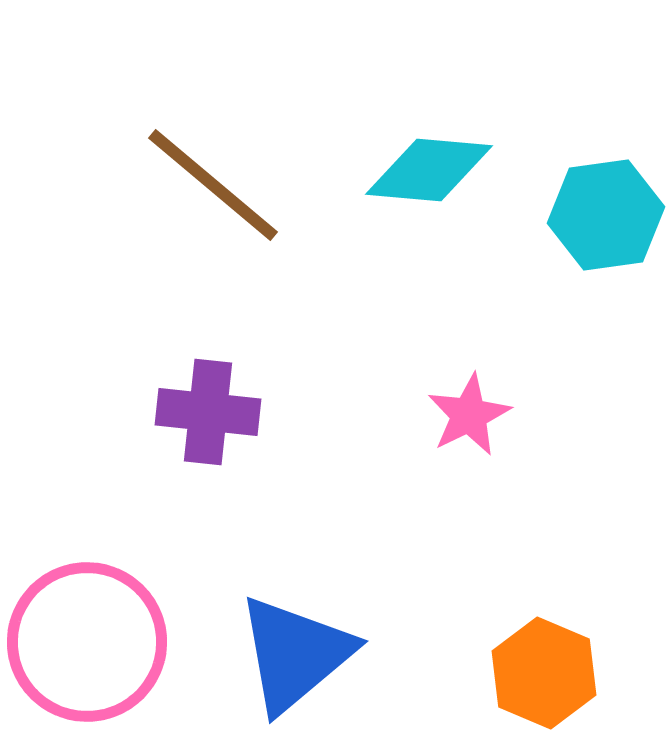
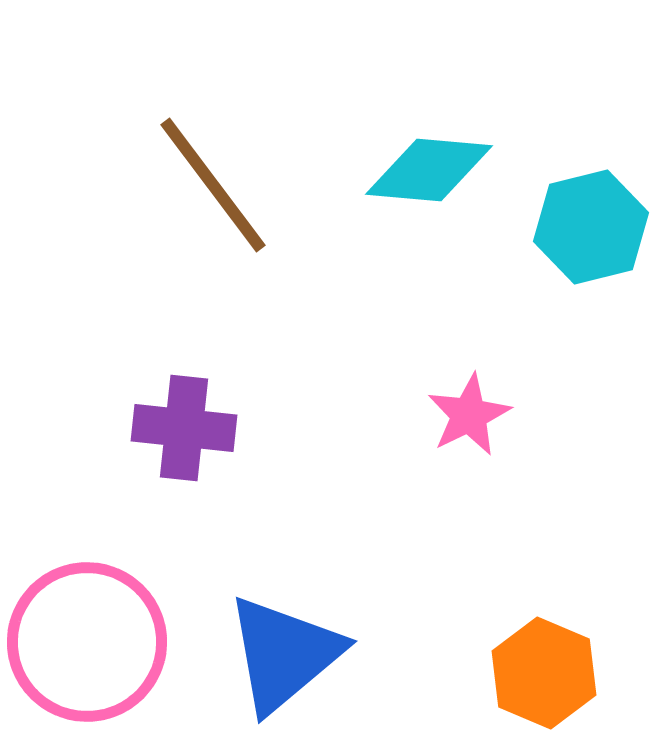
brown line: rotated 13 degrees clockwise
cyan hexagon: moved 15 px left, 12 px down; rotated 6 degrees counterclockwise
purple cross: moved 24 px left, 16 px down
blue triangle: moved 11 px left
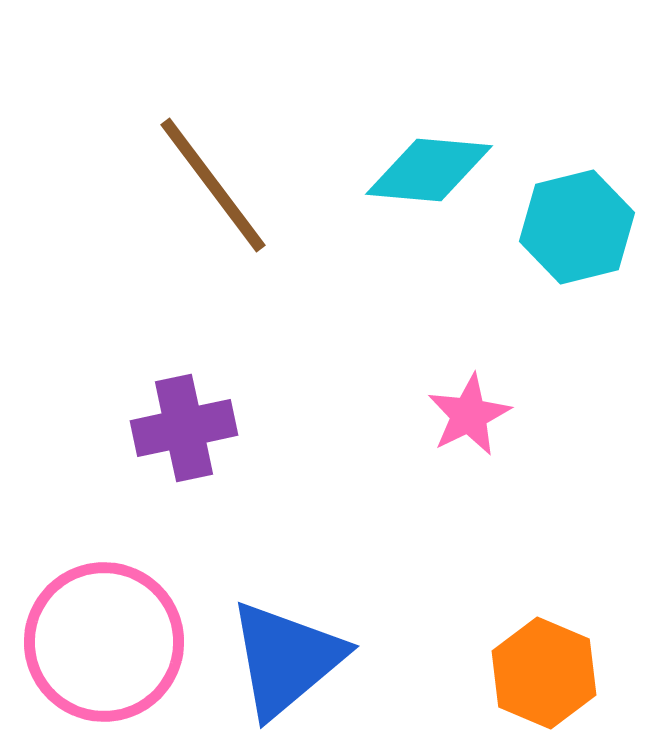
cyan hexagon: moved 14 px left
purple cross: rotated 18 degrees counterclockwise
pink circle: moved 17 px right
blue triangle: moved 2 px right, 5 px down
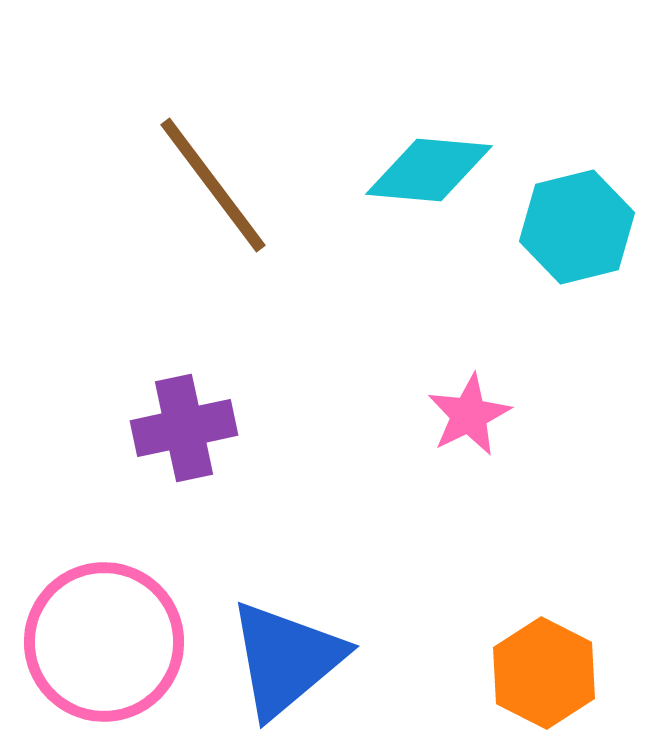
orange hexagon: rotated 4 degrees clockwise
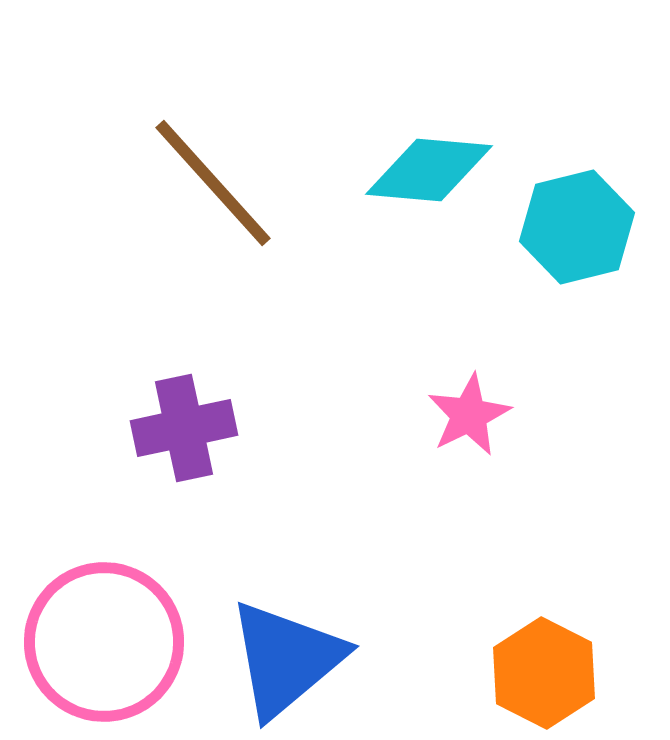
brown line: moved 2 px up; rotated 5 degrees counterclockwise
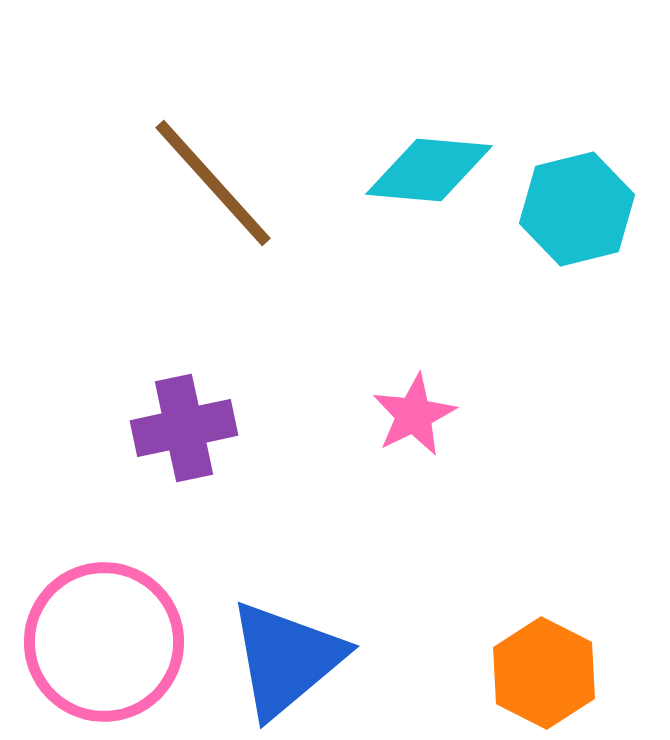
cyan hexagon: moved 18 px up
pink star: moved 55 px left
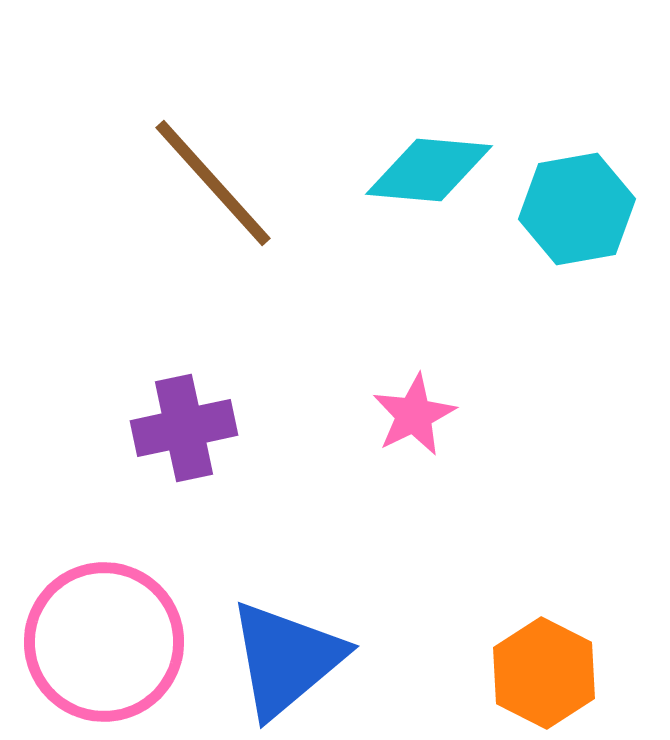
cyan hexagon: rotated 4 degrees clockwise
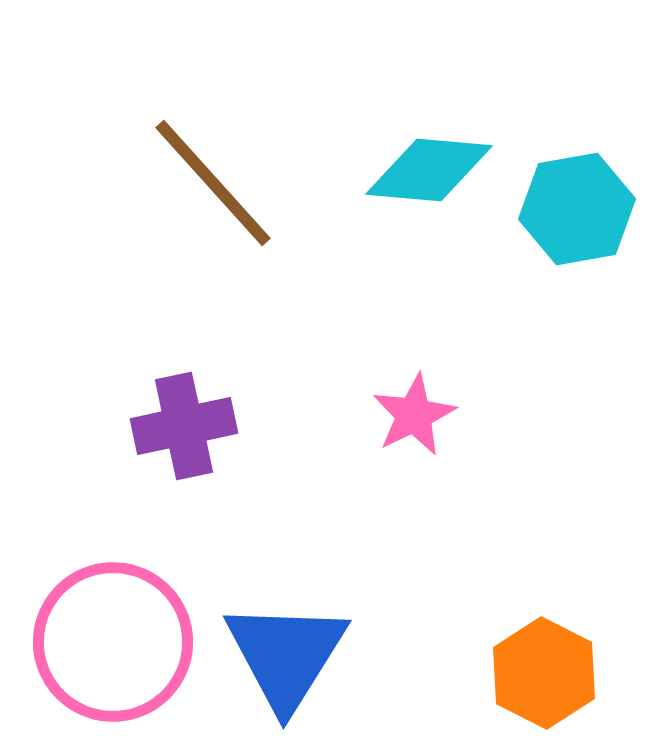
purple cross: moved 2 px up
pink circle: moved 9 px right
blue triangle: moved 4 px up; rotated 18 degrees counterclockwise
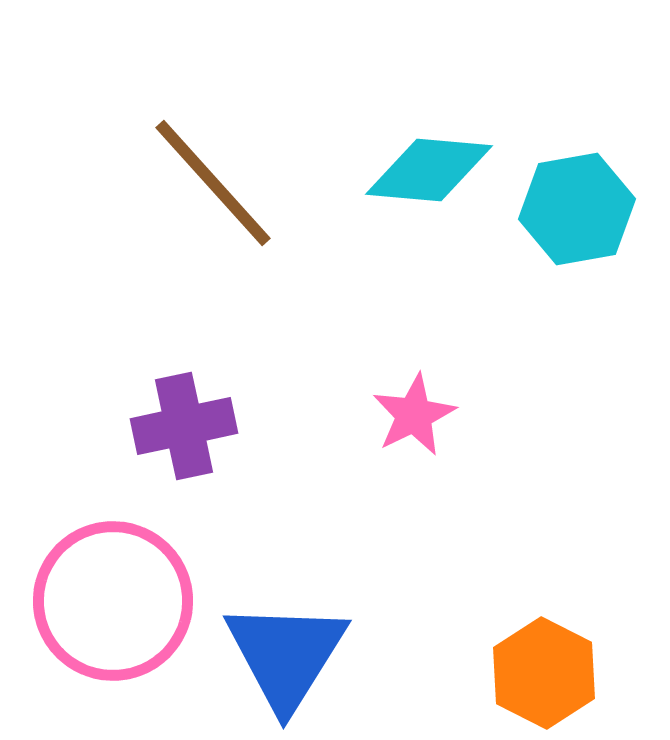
pink circle: moved 41 px up
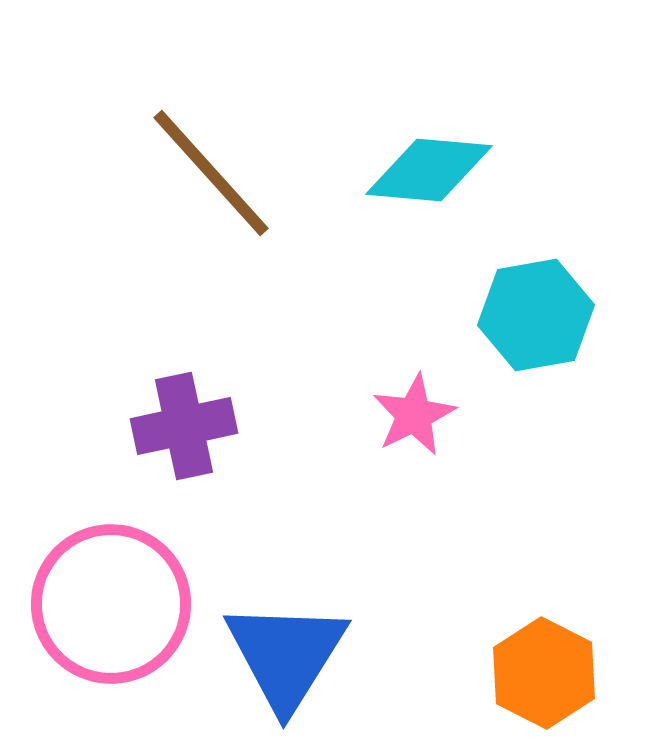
brown line: moved 2 px left, 10 px up
cyan hexagon: moved 41 px left, 106 px down
pink circle: moved 2 px left, 3 px down
